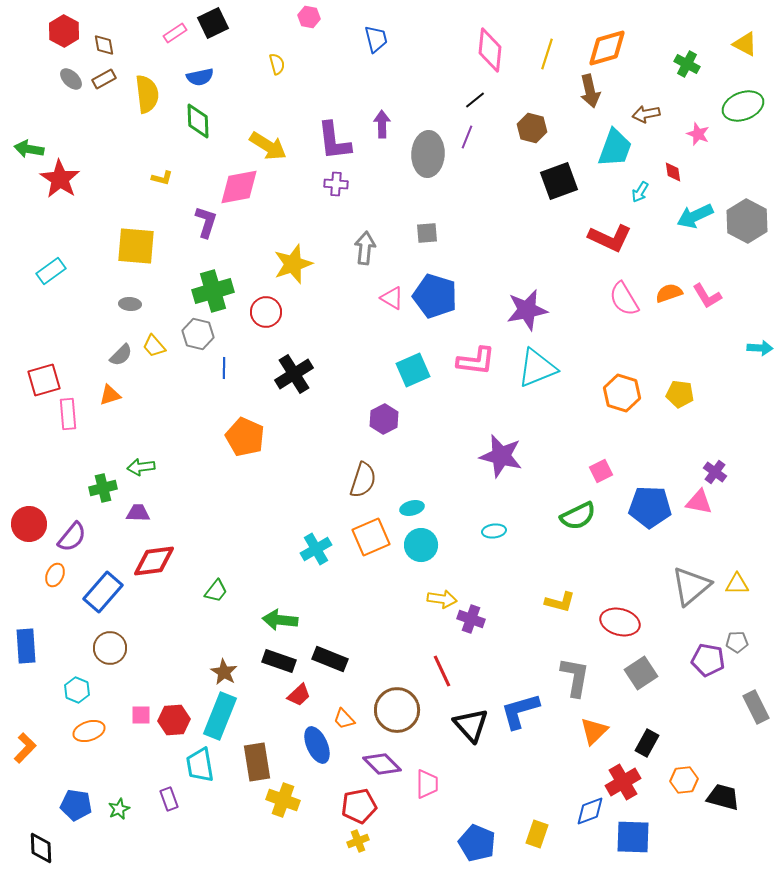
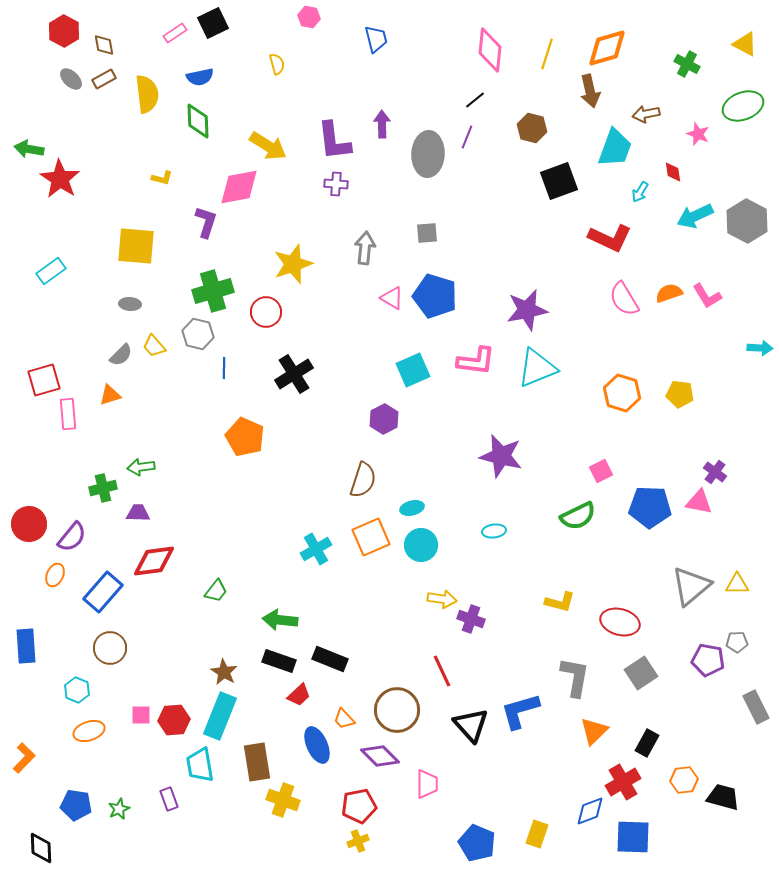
orange L-shape at (25, 748): moved 1 px left, 10 px down
purple diamond at (382, 764): moved 2 px left, 8 px up
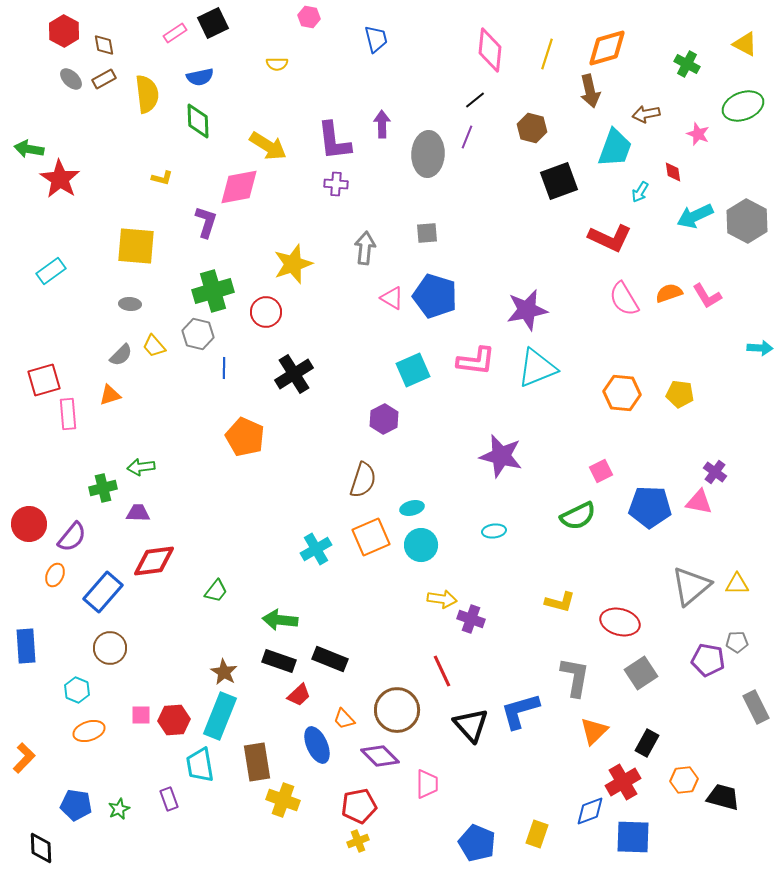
yellow semicircle at (277, 64): rotated 105 degrees clockwise
orange hexagon at (622, 393): rotated 12 degrees counterclockwise
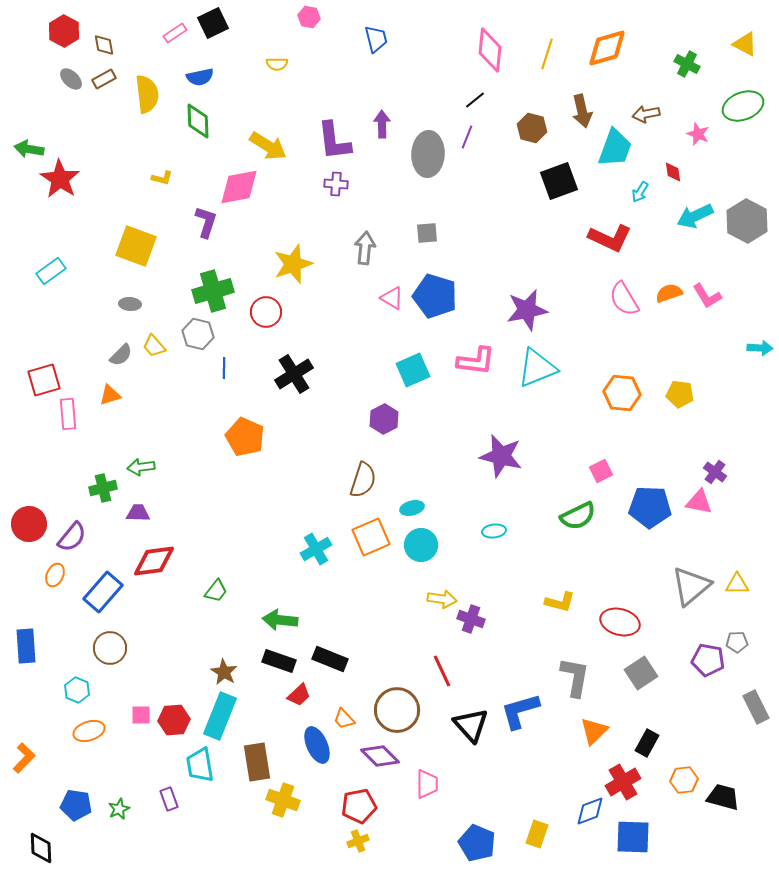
brown arrow at (590, 91): moved 8 px left, 20 px down
yellow square at (136, 246): rotated 15 degrees clockwise
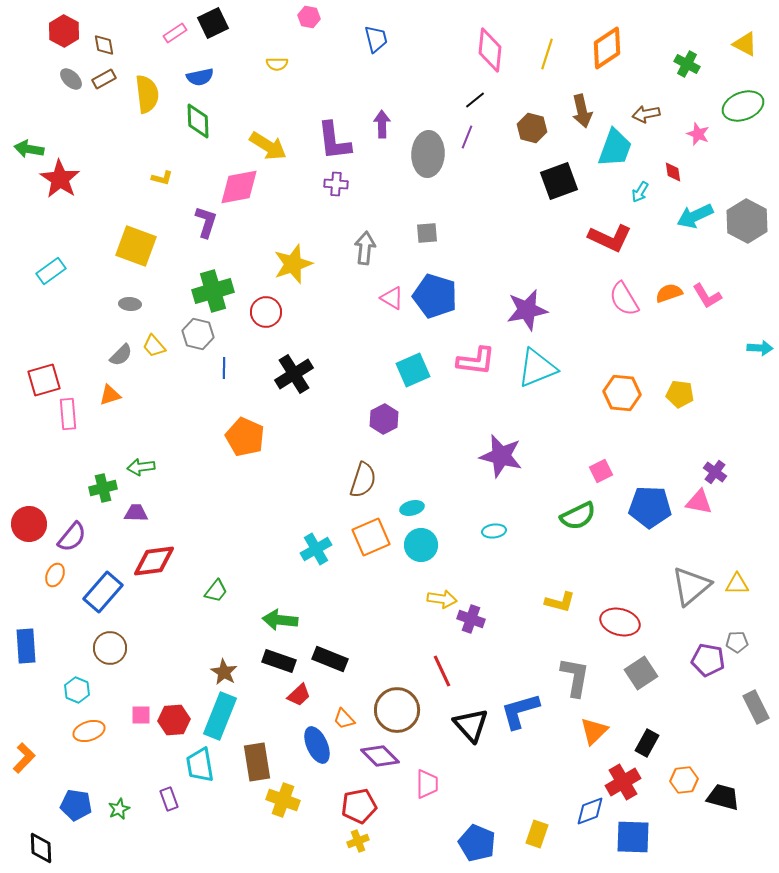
orange diamond at (607, 48): rotated 18 degrees counterclockwise
purple trapezoid at (138, 513): moved 2 px left
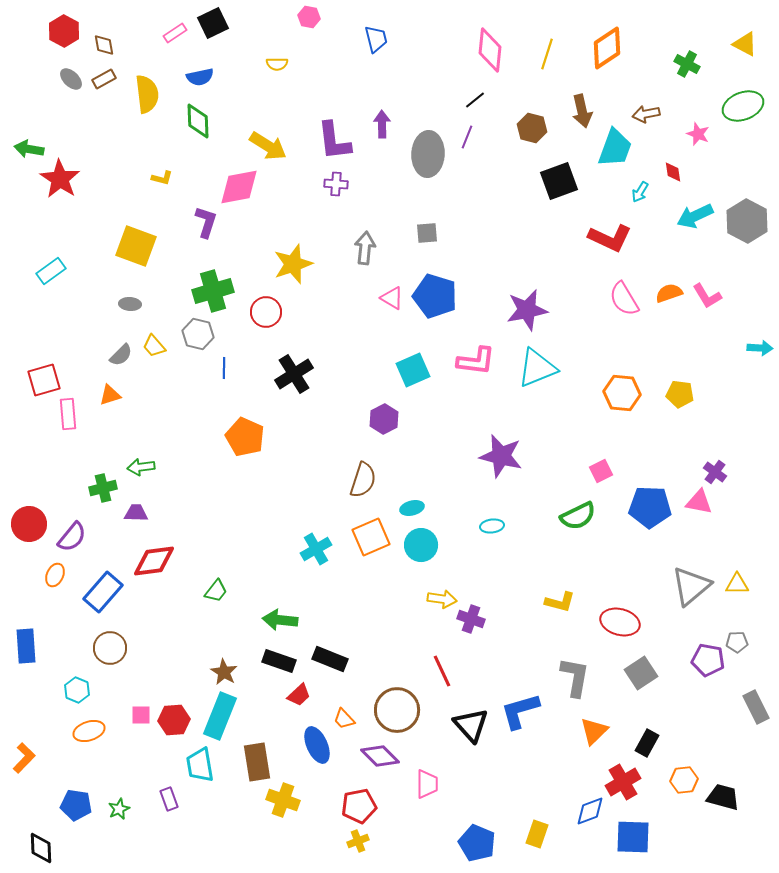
cyan ellipse at (494, 531): moved 2 px left, 5 px up
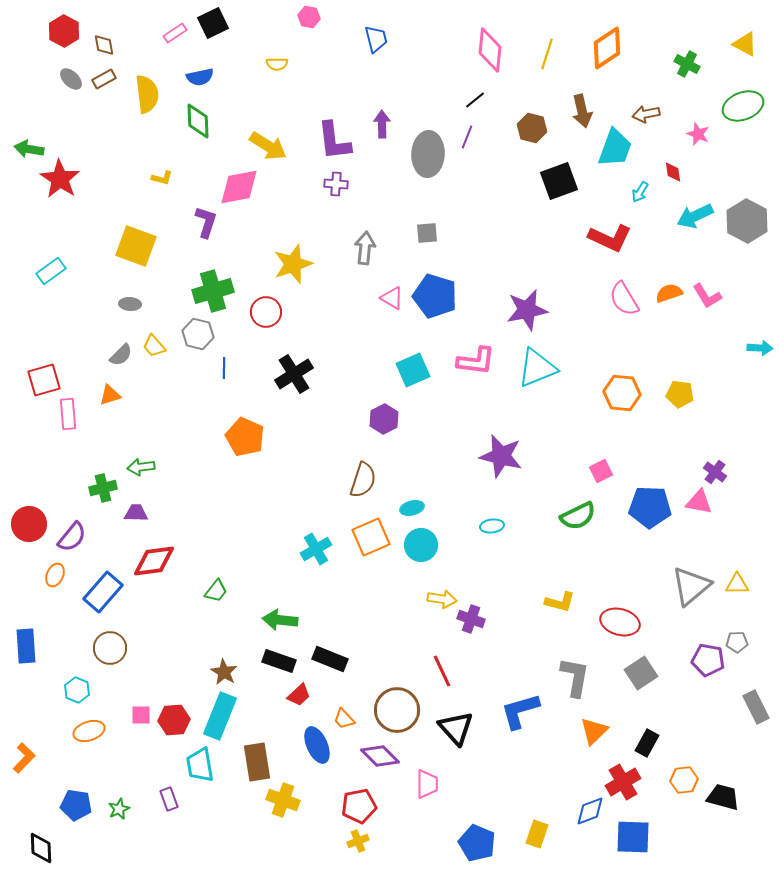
black triangle at (471, 725): moved 15 px left, 3 px down
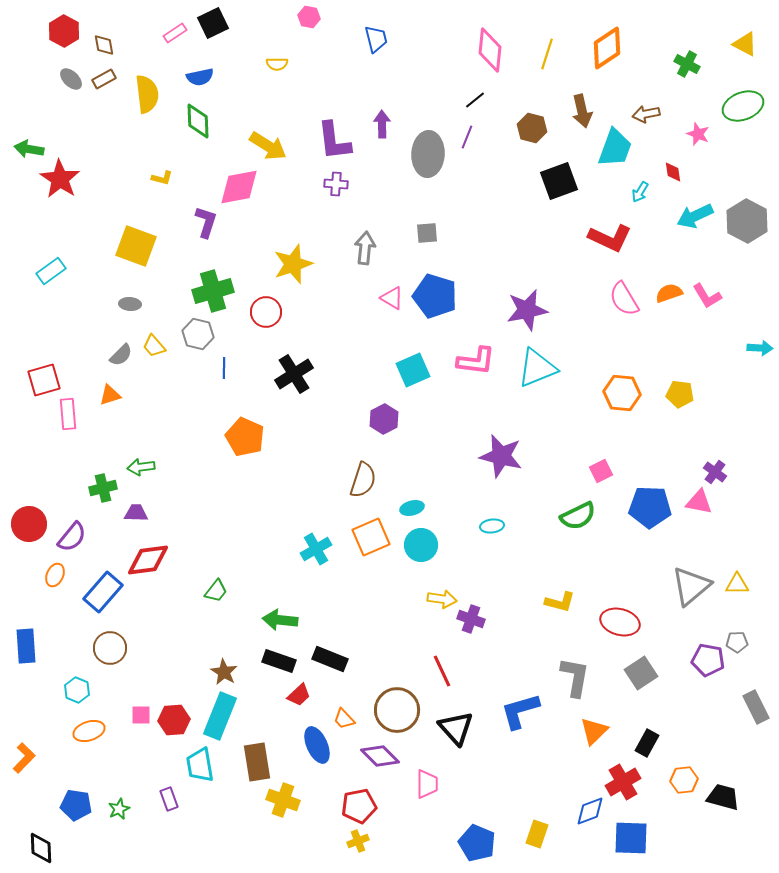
red diamond at (154, 561): moved 6 px left, 1 px up
blue square at (633, 837): moved 2 px left, 1 px down
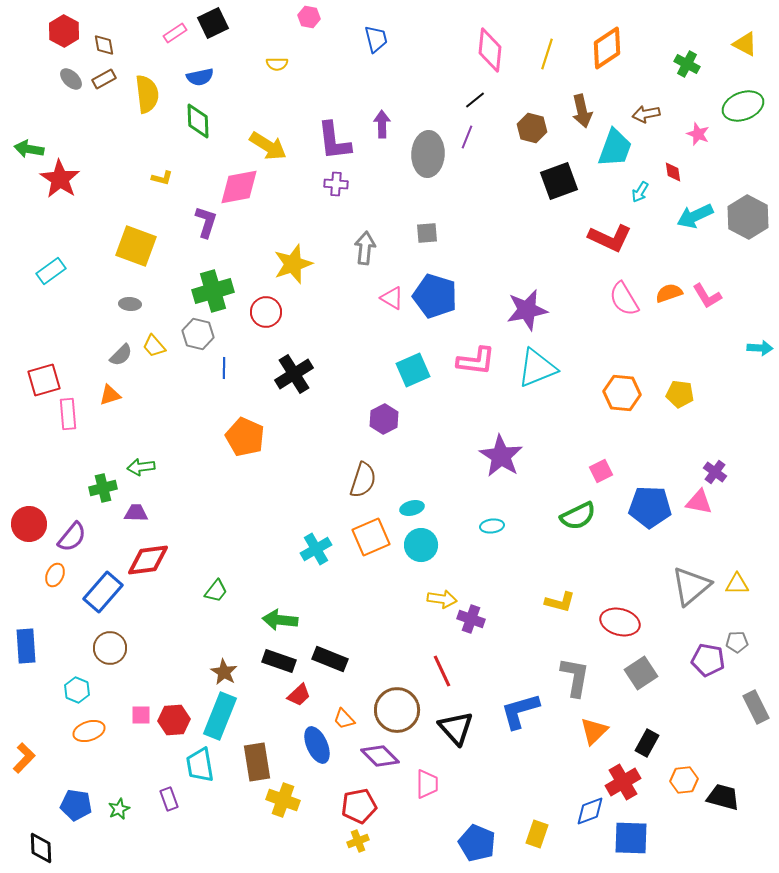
gray hexagon at (747, 221): moved 1 px right, 4 px up
purple star at (501, 456): rotated 18 degrees clockwise
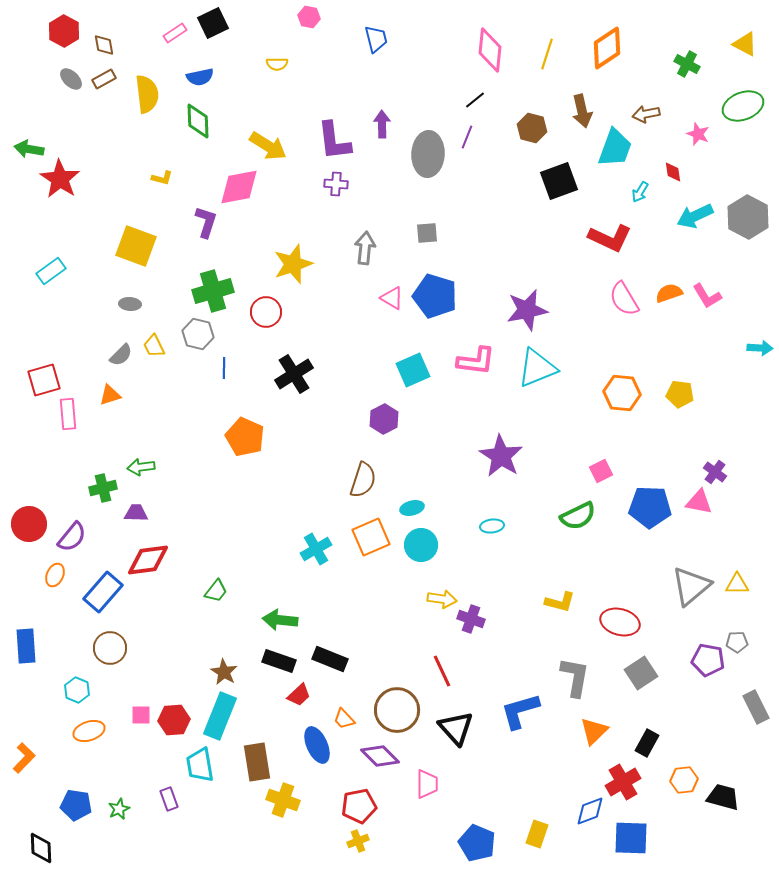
yellow trapezoid at (154, 346): rotated 15 degrees clockwise
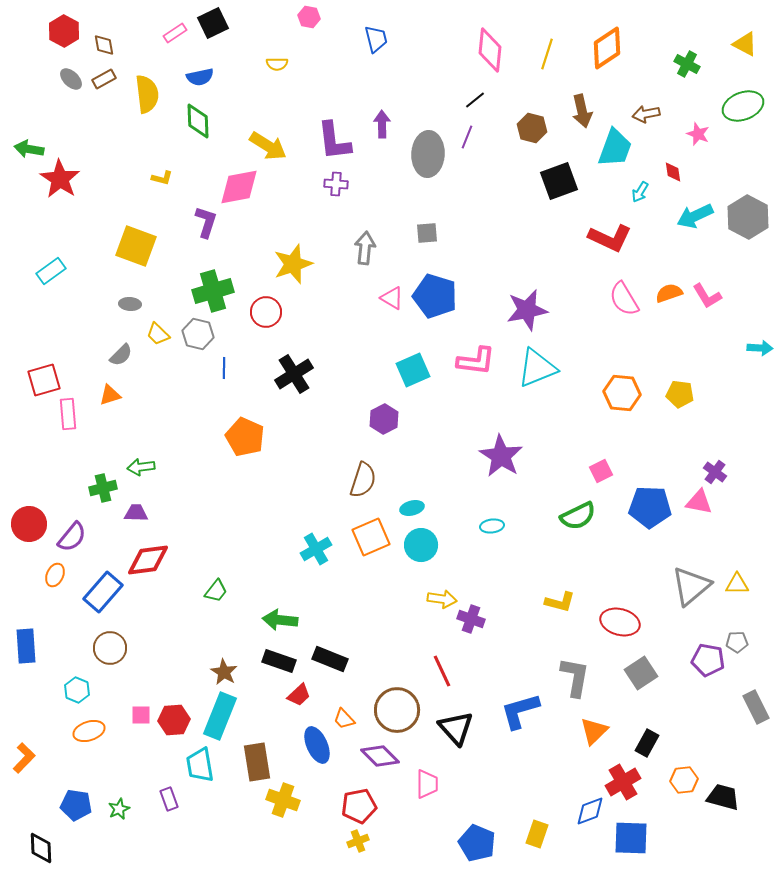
yellow trapezoid at (154, 346): moved 4 px right, 12 px up; rotated 20 degrees counterclockwise
